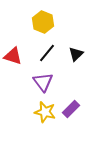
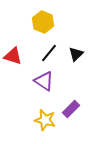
black line: moved 2 px right
purple triangle: moved 1 px right, 1 px up; rotated 20 degrees counterclockwise
yellow star: moved 8 px down
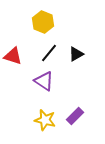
black triangle: rotated 14 degrees clockwise
purple rectangle: moved 4 px right, 7 px down
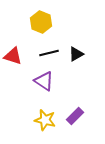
yellow hexagon: moved 2 px left
black line: rotated 36 degrees clockwise
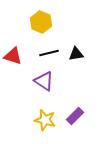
black triangle: rotated 21 degrees clockwise
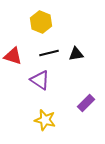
purple triangle: moved 4 px left, 1 px up
purple rectangle: moved 11 px right, 13 px up
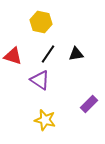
yellow hexagon: rotated 10 degrees counterclockwise
black line: moved 1 px left, 1 px down; rotated 42 degrees counterclockwise
purple rectangle: moved 3 px right, 1 px down
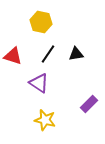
purple triangle: moved 1 px left, 3 px down
